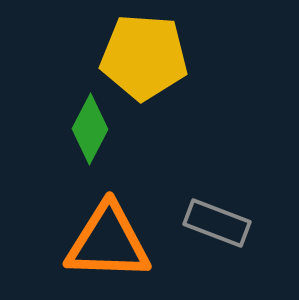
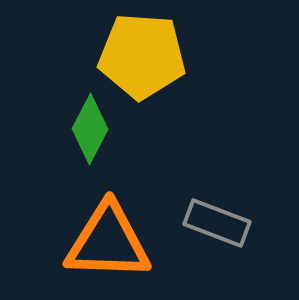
yellow pentagon: moved 2 px left, 1 px up
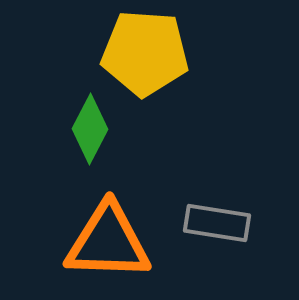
yellow pentagon: moved 3 px right, 3 px up
gray rectangle: rotated 12 degrees counterclockwise
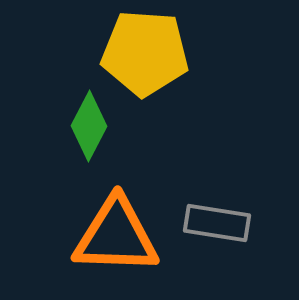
green diamond: moved 1 px left, 3 px up
orange triangle: moved 8 px right, 6 px up
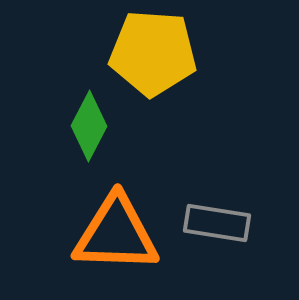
yellow pentagon: moved 8 px right
orange triangle: moved 2 px up
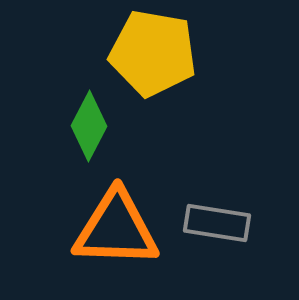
yellow pentagon: rotated 6 degrees clockwise
orange triangle: moved 5 px up
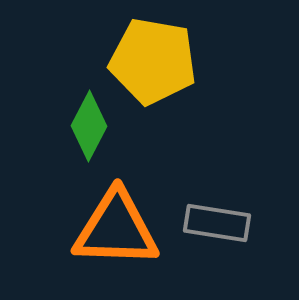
yellow pentagon: moved 8 px down
